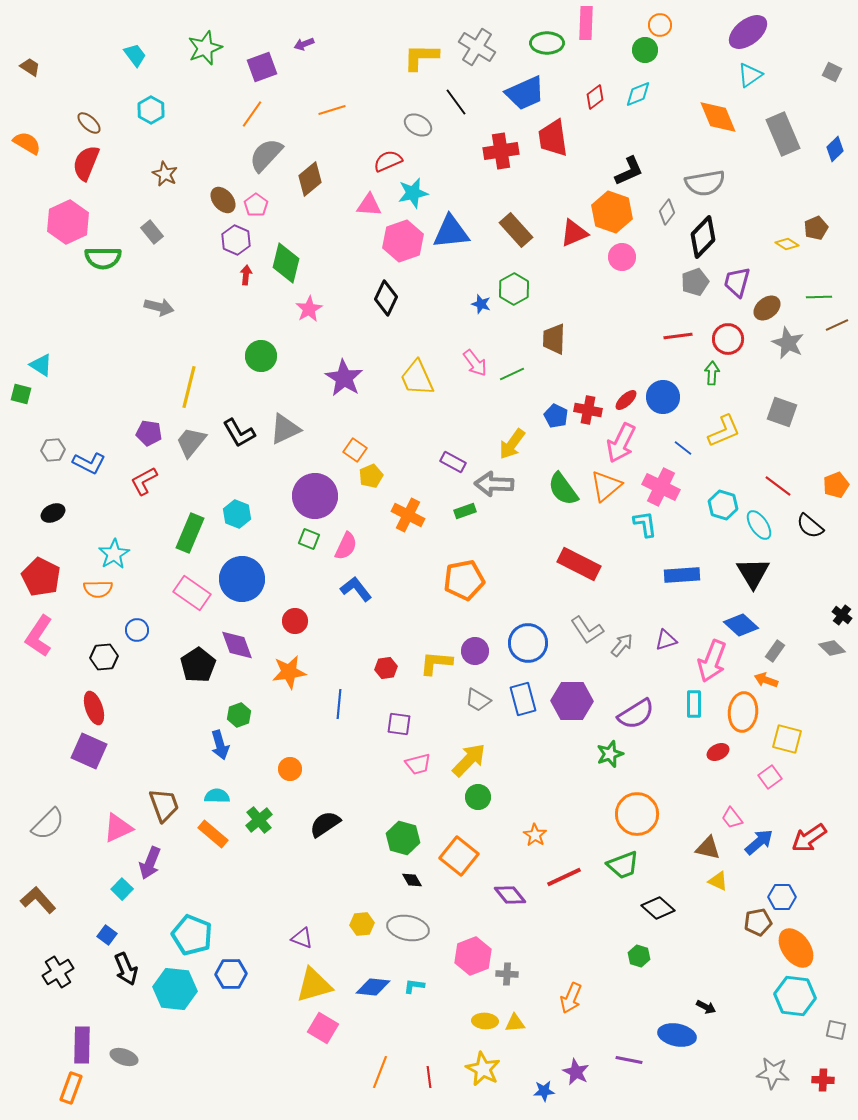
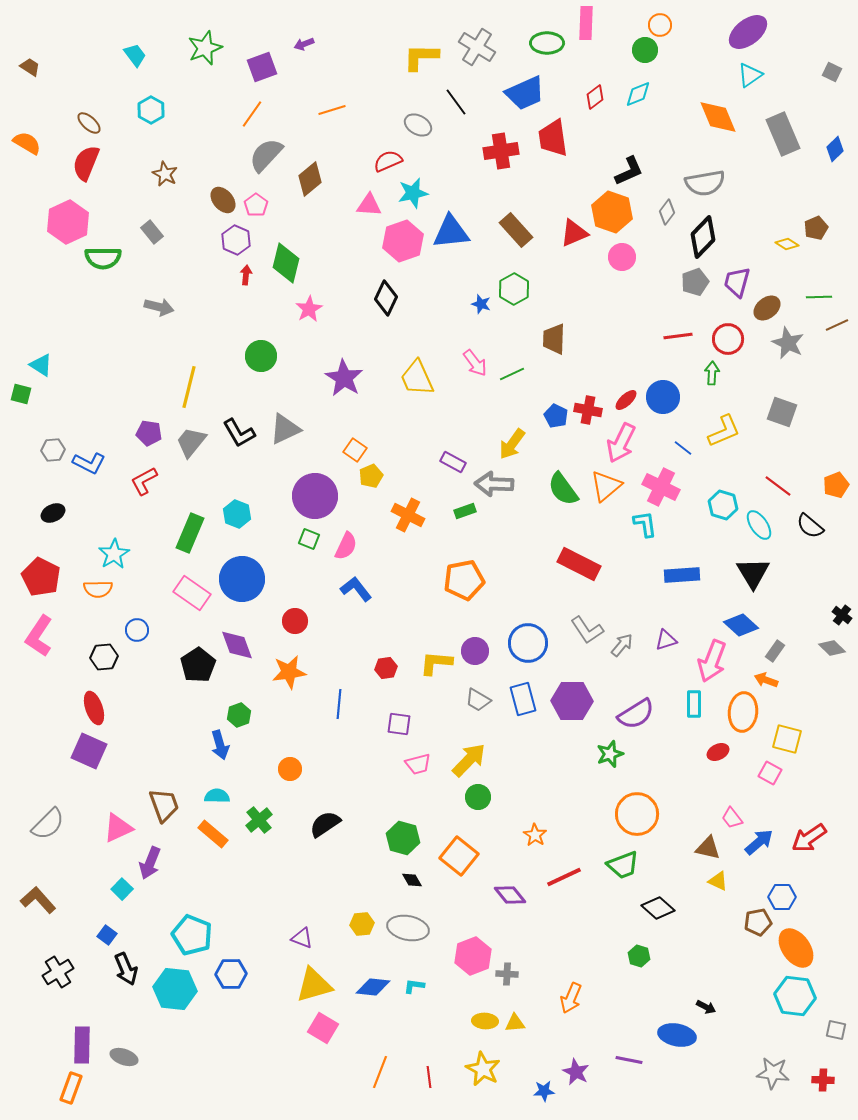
pink square at (770, 777): moved 4 px up; rotated 25 degrees counterclockwise
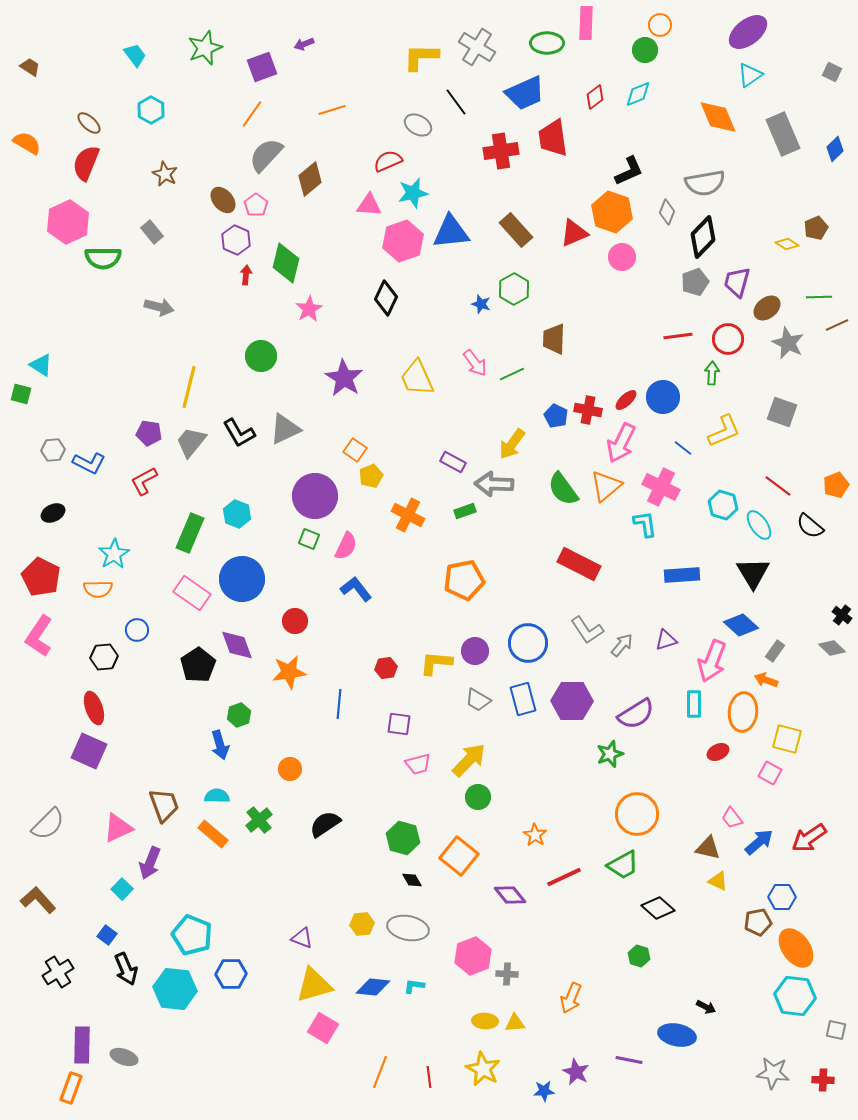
gray diamond at (667, 212): rotated 15 degrees counterclockwise
green trapezoid at (623, 865): rotated 8 degrees counterclockwise
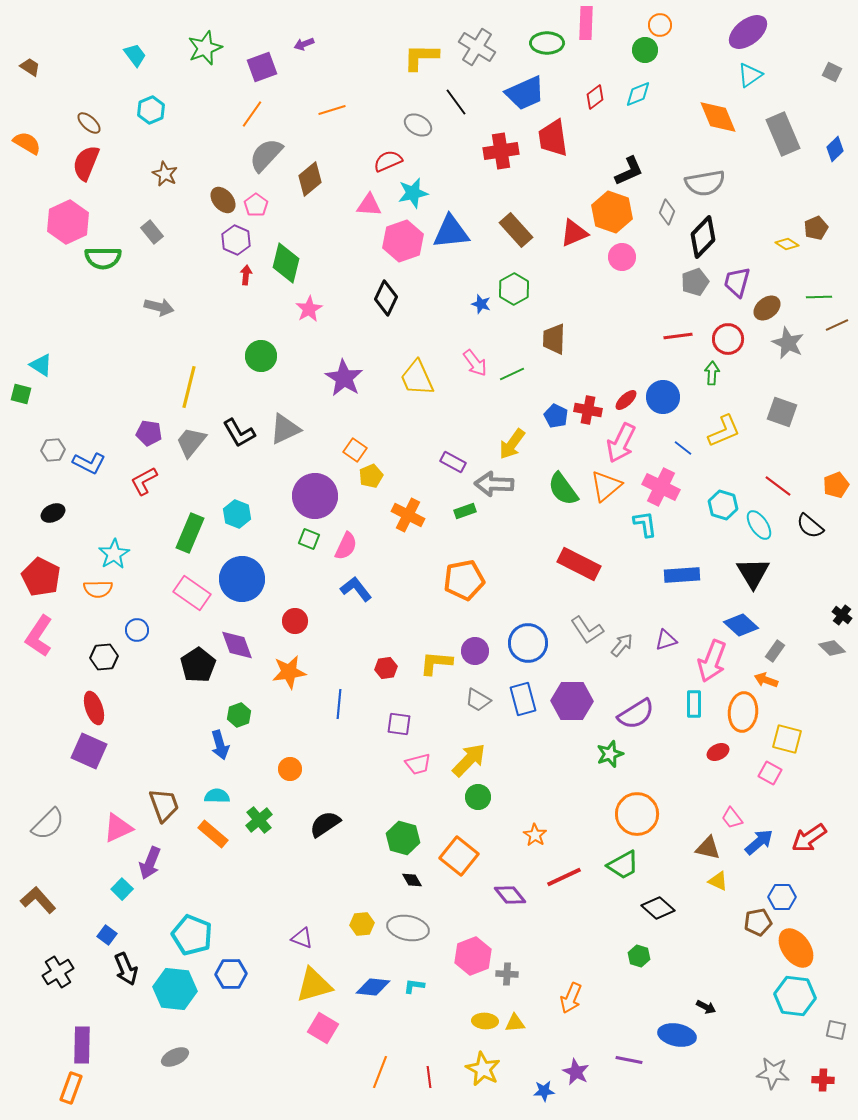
cyan hexagon at (151, 110): rotated 8 degrees clockwise
gray ellipse at (124, 1057): moved 51 px right; rotated 44 degrees counterclockwise
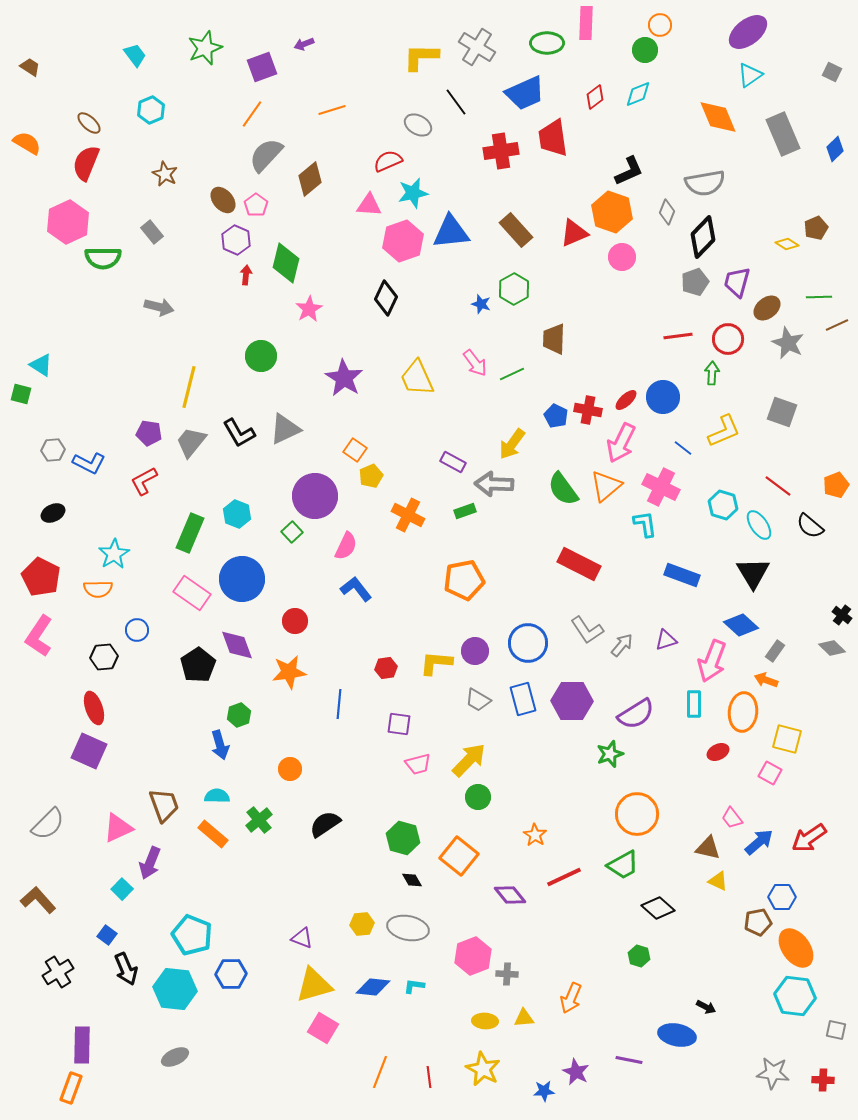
green square at (309, 539): moved 17 px left, 7 px up; rotated 25 degrees clockwise
blue rectangle at (682, 575): rotated 24 degrees clockwise
yellow triangle at (515, 1023): moved 9 px right, 5 px up
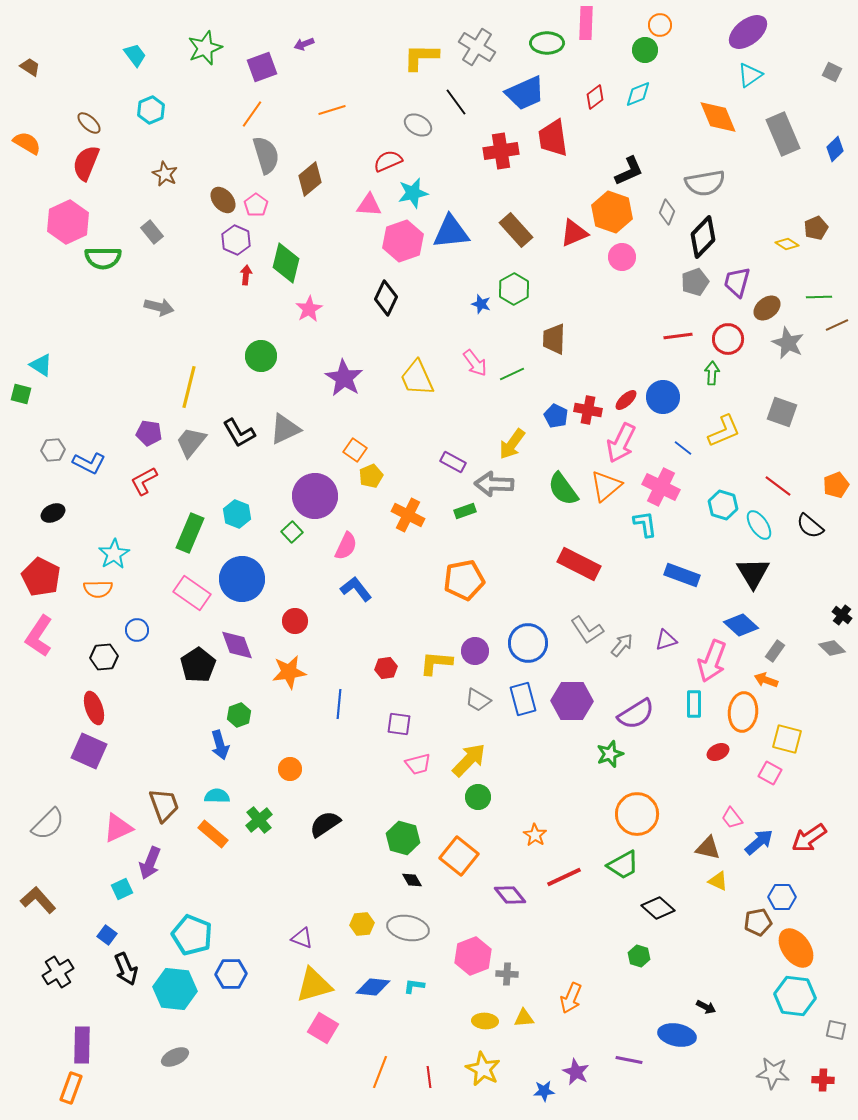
gray semicircle at (266, 155): rotated 120 degrees clockwise
cyan square at (122, 889): rotated 20 degrees clockwise
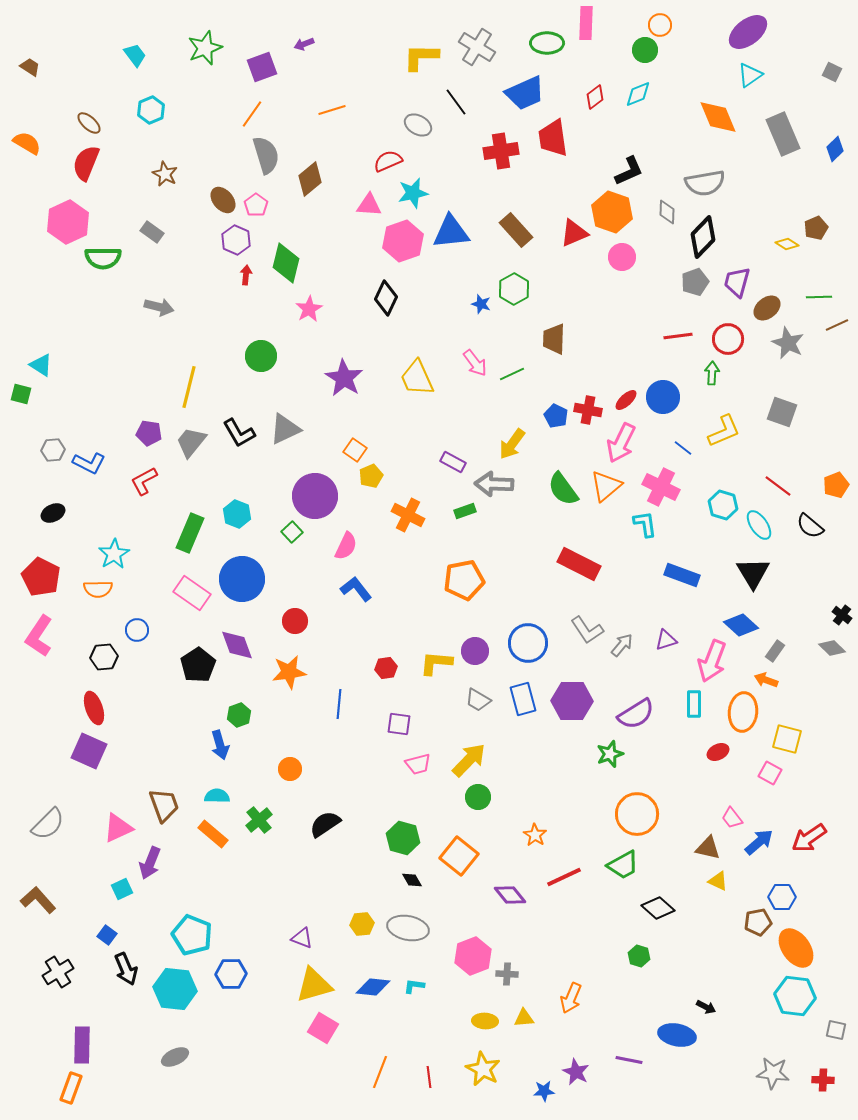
gray diamond at (667, 212): rotated 20 degrees counterclockwise
gray rectangle at (152, 232): rotated 15 degrees counterclockwise
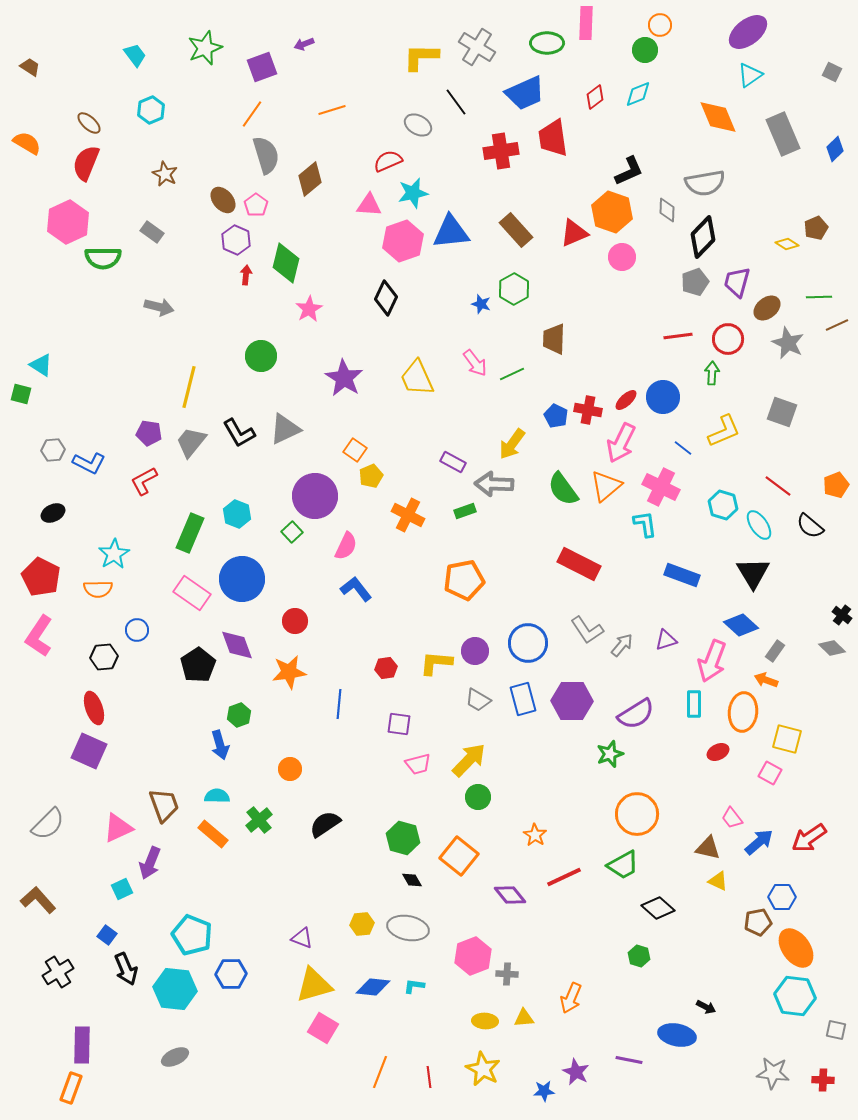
gray diamond at (667, 212): moved 2 px up
